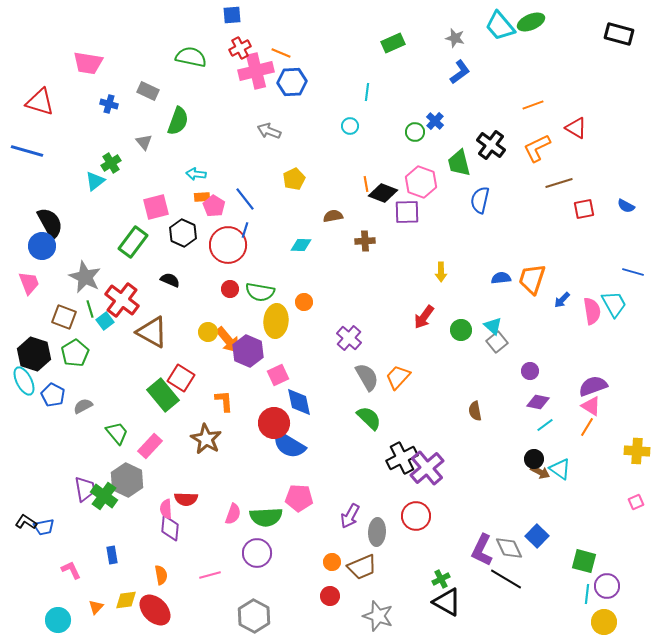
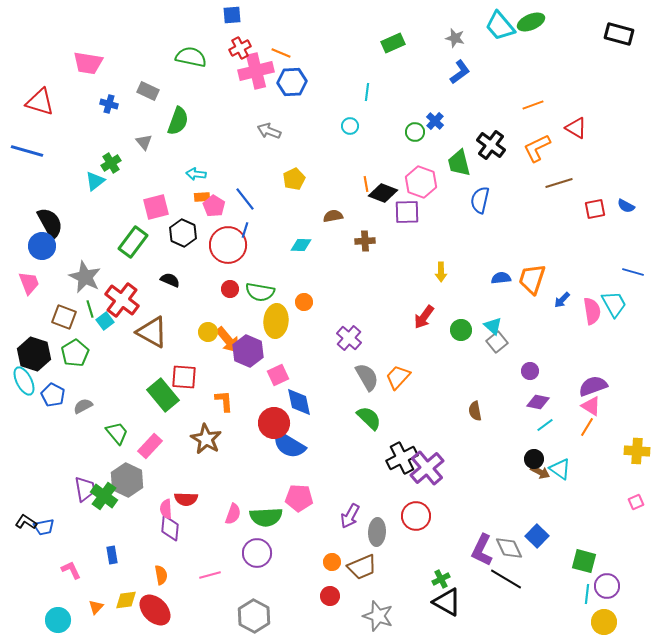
red square at (584, 209): moved 11 px right
red square at (181, 378): moved 3 px right, 1 px up; rotated 28 degrees counterclockwise
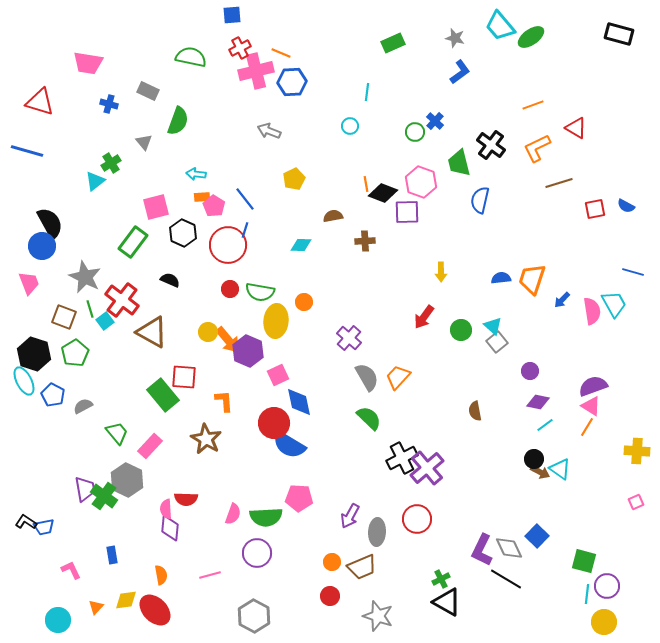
green ellipse at (531, 22): moved 15 px down; rotated 12 degrees counterclockwise
red circle at (416, 516): moved 1 px right, 3 px down
